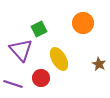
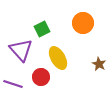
green square: moved 3 px right
yellow ellipse: moved 1 px left, 1 px up
red circle: moved 1 px up
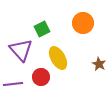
purple line: rotated 24 degrees counterclockwise
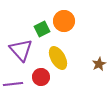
orange circle: moved 19 px left, 2 px up
brown star: rotated 16 degrees clockwise
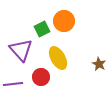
brown star: rotated 16 degrees counterclockwise
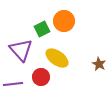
yellow ellipse: moved 1 px left; rotated 25 degrees counterclockwise
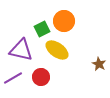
purple triangle: rotated 35 degrees counterclockwise
yellow ellipse: moved 8 px up
purple line: moved 6 px up; rotated 24 degrees counterclockwise
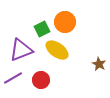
orange circle: moved 1 px right, 1 px down
purple triangle: rotated 35 degrees counterclockwise
red circle: moved 3 px down
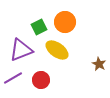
green square: moved 3 px left, 2 px up
